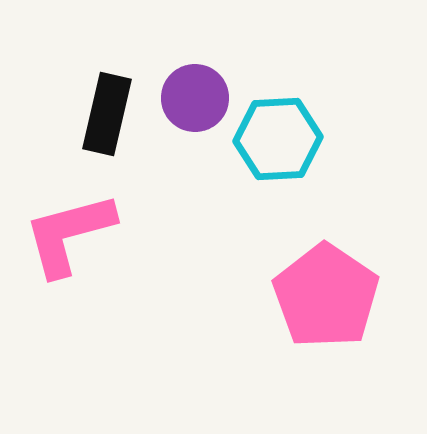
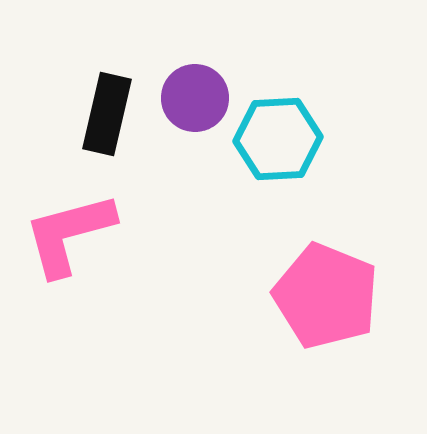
pink pentagon: rotated 12 degrees counterclockwise
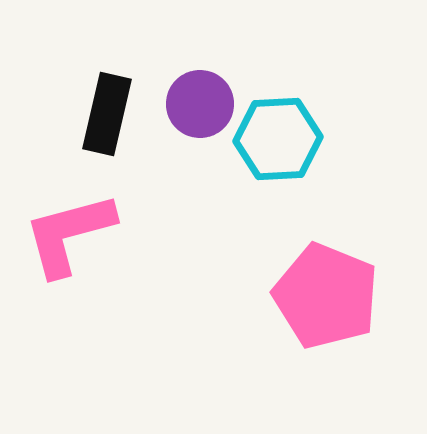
purple circle: moved 5 px right, 6 px down
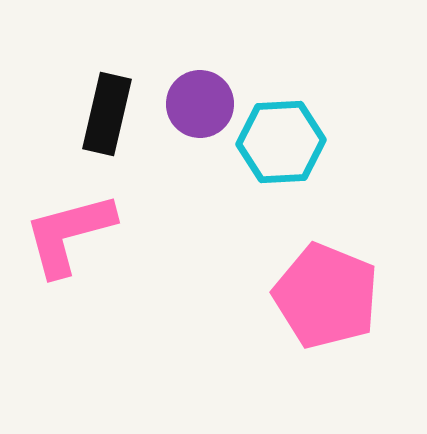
cyan hexagon: moved 3 px right, 3 px down
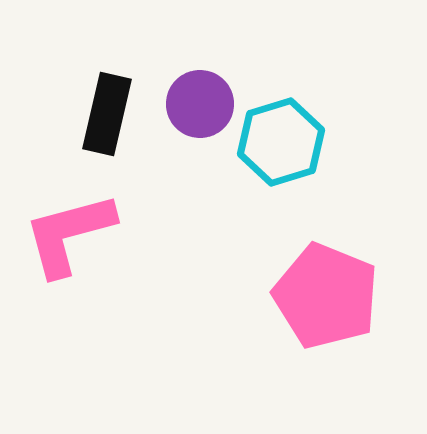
cyan hexagon: rotated 14 degrees counterclockwise
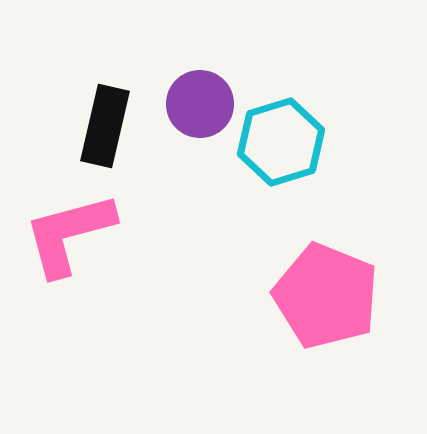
black rectangle: moved 2 px left, 12 px down
